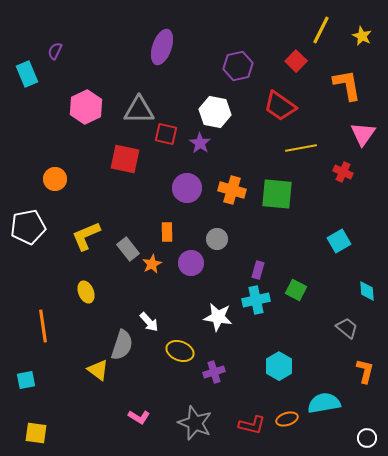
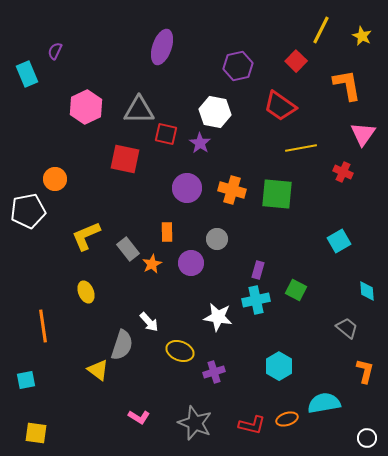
white pentagon at (28, 227): moved 16 px up
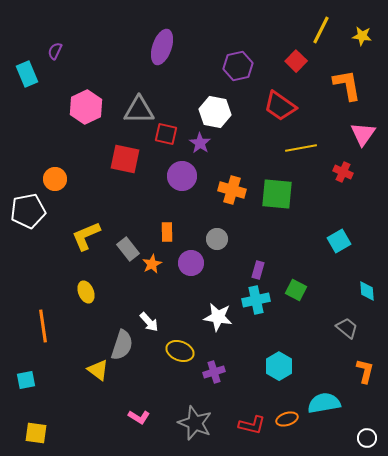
yellow star at (362, 36): rotated 18 degrees counterclockwise
purple circle at (187, 188): moved 5 px left, 12 px up
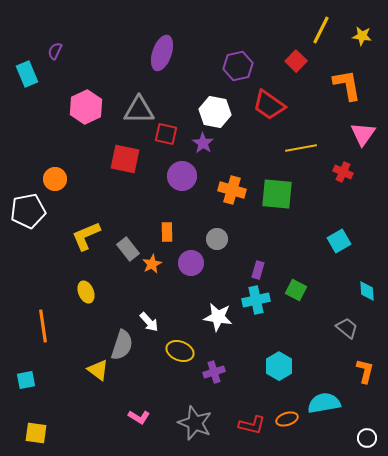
purple ellipse at (162, 47): moved 6 px down
red trapezoid at (280, 106): moved 11 px left, 1 px up
purple star at (200, 143): moved 3 px right
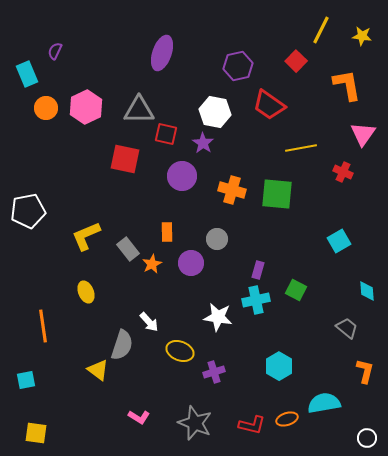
orange circle at (55, 179): moved 9 px left, 71 px up
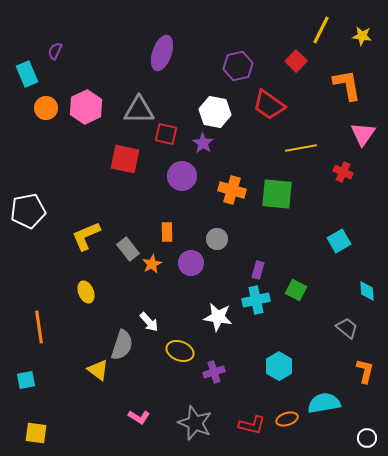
orange line at (43, 326): moved 4 px left, 1 px down
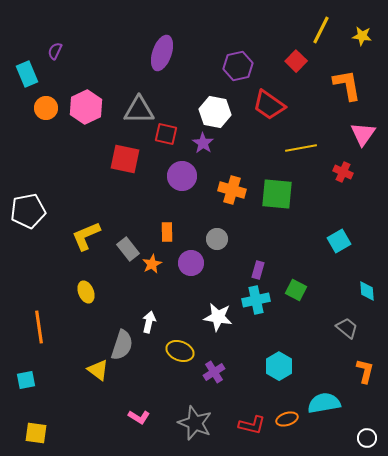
white arrow at (149, 322): rotated 125 degrees counterclockwise
purple cross at (214, 372): rotated 15 degrees counterclockwise
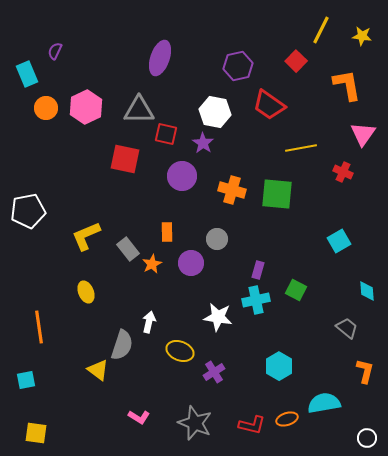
purple ellipse at (162, 53): moved 2 px left, 5 px down
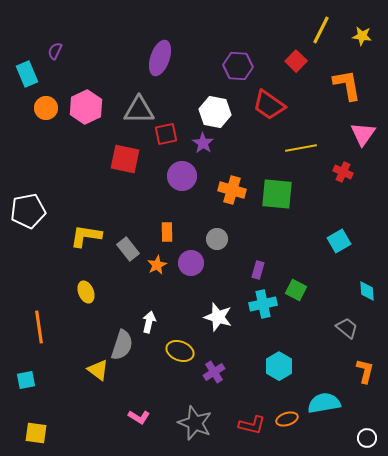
purple hexagon at (238, 66): rotated 16 degrees clockwise
red square at (166, 134): rotated 25 degrees counterclockwise
yellow L-shape at (86, 236): rotated 32 degrees clockwise
orange star at (152, 264): moved 5 px right, 1 px down
cyan cross at (256, 300): moved 7 px right, 4 px down
white star at (218, 317): rotated 8 degrees clockwise
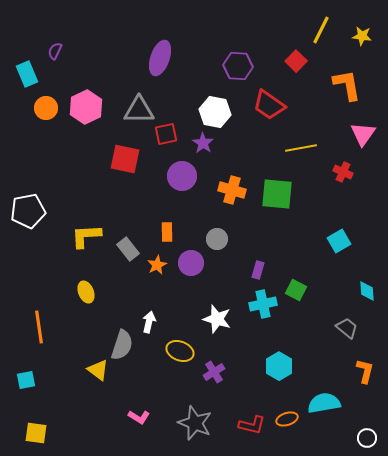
yellow L-shape at (86, 236): rotated 12 degrees counterclockwise
white star at (218, 317): moved 1 px left, 2 px down
